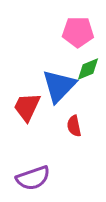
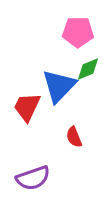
red semicircle: moved 11 px down; rotated 10 degrees counterclockwise
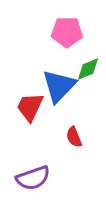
pink pentagon: moved 11 px left
red trapezoid: moved 3 px right
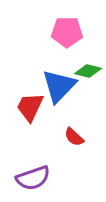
green diamond: moved 2 px down; rotated 36 degrees clockwise
red semicircle: rotated 25 degrees counterclockwise
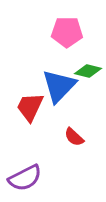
purple semicircle: moved 8 px left; rotated 8 degrees counterclockwise
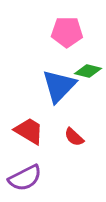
red trapezoid: moved 1 px left, 24 px down; rotated 96 degrees clockwise
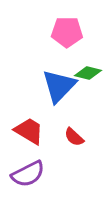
green diamond: moved 2 px down
purple semicircle: moved 3 px right, 4 px up
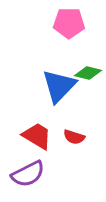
pink pentagon: moved 2 px right, 9 px up
red trapezoid: moved 8 px right, 5 px down
red semicircle: rotated 25 degrees counterclockwise
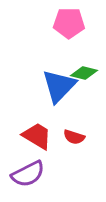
green diamond: moved 4 px left
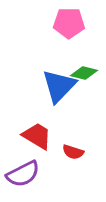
red semicircle: moved 1 px left, 15 px down
purple semicircle: moved 5 px left
